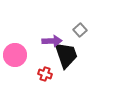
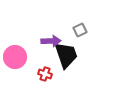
gray square: rotated 16 degrees clockwise
purple arrow: moved 1 px left
pink circle: moved 2 px down
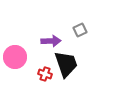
black trapezoid: moved 9 px down
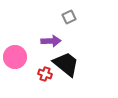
gray square: moved 11 px left, 13 px up
black trapezoid: rotated 32 degrees counterclockwise
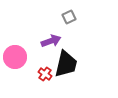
purple arrow: rotated 18 degrees counterclockwise
black trapezoid: rotated 64 degrees clockwise
red cross: rotated 16 degrees clockwise
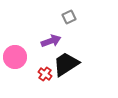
black trapezoid: rotated 136 degrees counterclockwise
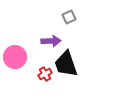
purple arrow: rotated 18 degrees clockwise
black trapezoid: rotated 76 degrees counterclockwise
red cross: rotated 24 degrees clockwise
